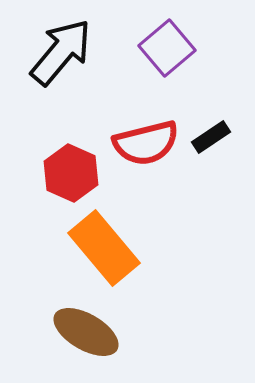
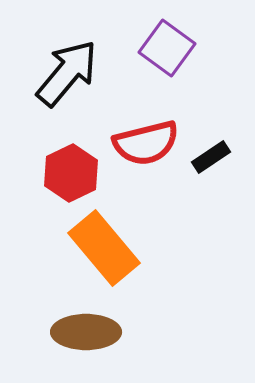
purple square: rotated 14 degrees counterclockwise
black arrow: moved 6 px right, 21 px down
black rectangle: moved 20 px down
red hexagon: rotated 10 degrees clockwise
brown ellipse: rotated 30 degrees counterclockwise
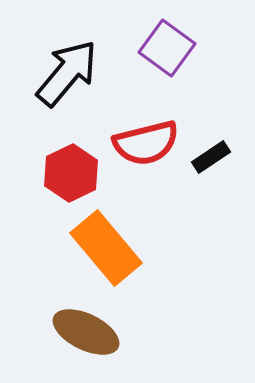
orange rectangle: moved 2 px right
brown ellipse: rotated 26 degrees clockwise
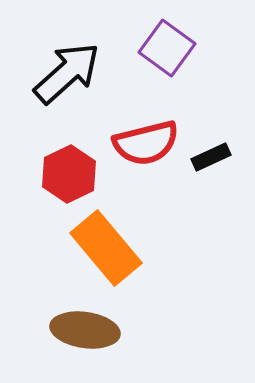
black arrow: rotated 8 degrees clockwise
black rectangle: rotated 9 degrees clockwise
red hexagon: moved 2 px left, 1 px down
brown ellipse: moved 1 px left, 2 px up; rotated 18 degrees counterclockwise
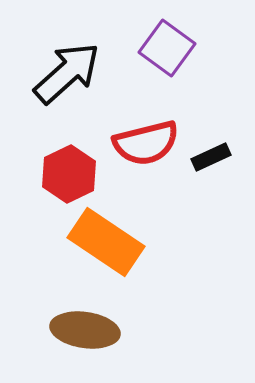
orange rectangle: moved 6 px up; rotated 16 degrees counterclockwise
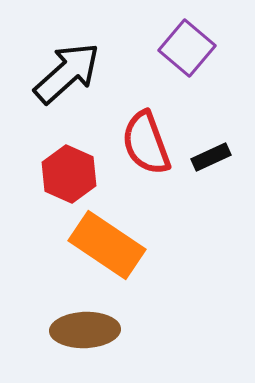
purple square: moved 20 px right; rotated 4 degrees clockwise
red semicircle: rotated 84 degrees clockwise
red hexagon: rotated 10 degrees counterclockwise
orange rectangle: moved 1 px right, 3 px down
brown ellipse: rotated 10 degrees counterclockwise
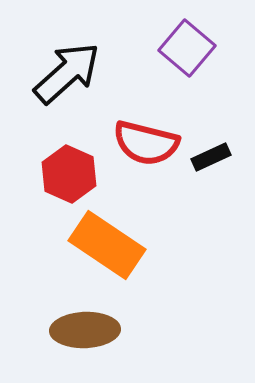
red semicircle: rotated 56 degrees counterclockwise
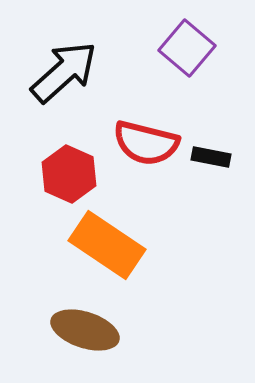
black arrow: moved 3 px left, 1 px up
black rectangle: rotated 36 degrees clockwise
brown ellipse: rotated 20 degrees clockwise
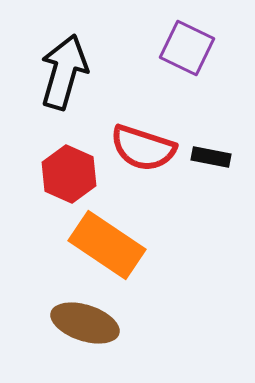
purple square: rotated 14 degrees counterclockwise
black arrow: rotated 32 degrees counterclockwise
red semicircle: moved 3 px left, 5 px down; rotated 4 degrees clockwise
brown ellipse: moved 7 px up
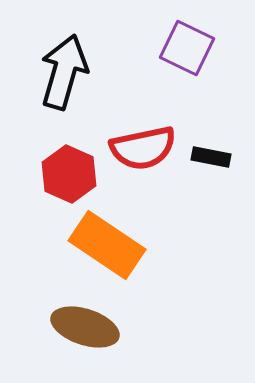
red semicircle: rotated 30 degrees counterclockwise
brown ellipse: moved 4 px down
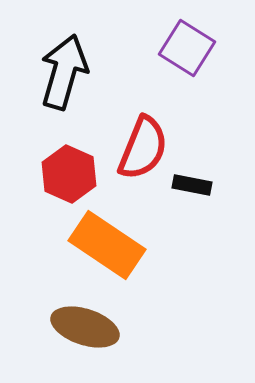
purple square: rotated 6 degrees clockwise
red semicircle: rotated 56 degrees counterclockwise
black rectangle: moved 19 px left, 28 px down
